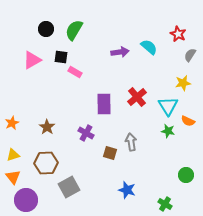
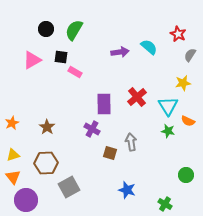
purple cross: moved 6 px right, 4 px up
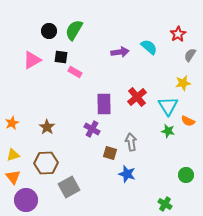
black circle: moved 3 px right, 2 px down
red star: rotated 14 degrees clockwise
blue star: moved 16 px up
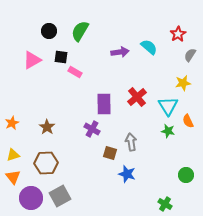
green semicircle: moved 6 px right, 1 px down
orange semicircle: rotated 40 degrees clockwise
gray square: moved 9 px left, 9 px down
purple circle: moved 5 px right, 2 px up
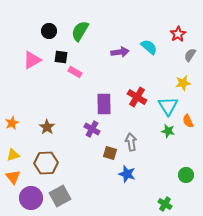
red cross: rotated 18 degrees counterclockwise
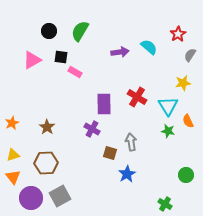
blue star: rotated 24 degrees clockwise
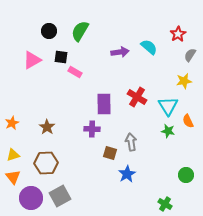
yellow star: moved 1 px right, 2 px up
purple cross: rotated 28 degrees counterclockwise
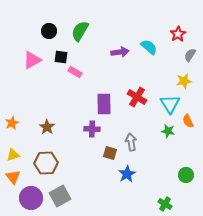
cyan triangle: moved 2 px right, 2 px up
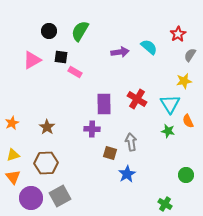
red cross: moved 2 px down
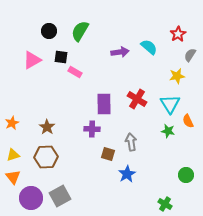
yellow star: moved 7 px left, 5 px up
brown square: moved 2 px left, 1 px down
brown hexagon: moved 6 px up
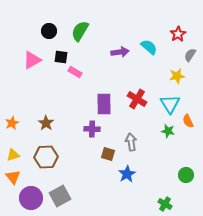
brown star: moved 1 px left, 4 px up
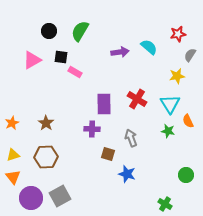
red star: rotated 21 degrees clockwise
gray arrow: moved 4 px up; rotated 12 degrees counterclockwise
blue star: rotated 24 degrees counterclockwise
